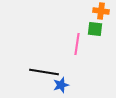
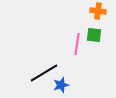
orange cross: moved 3 px left
green square: moved 1 px left, 6 px down
black line: moved 1 px down; rotated 40 degrees counterclockwise
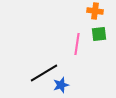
orange cross: moved 3 px left
green square: moved 5 px right, 1 px up; rotated 14 degrees counterclockwise
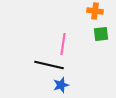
green square: moved 2 px right
pink line: moved 14 px left
black line: moved 5 px right, 8 px up; rotated 44 degrees clockwise
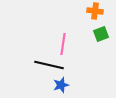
green square: rotated 14 degrees counterclockwise
